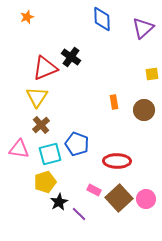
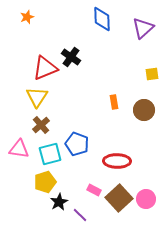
purple line: moved 1 px right, 1 px down
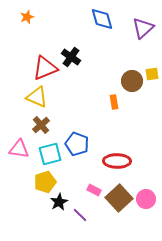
blue diamond: rotated 15 degrees counterclockwise
yellow triangle: rotated 40 degrees counterclockwise
brown circle: moved 12 px left, 29 px up
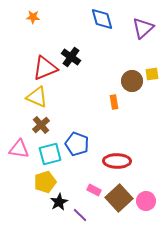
orange star: moved 6 px right; rotated 24 degrees clockwise
pink circle: moved 2 px down
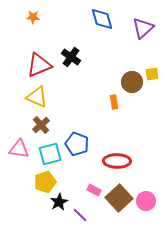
red triangle: moved 6 px left, 3 px up
brown circle: moved 1 px down
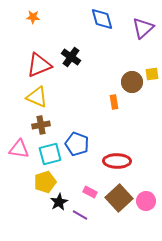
brown cross: rotated 30 degrees clockwise
pink rectangle: moved 4 px left, 2 px down
purple line: rotated 14 degrees counterclockwise
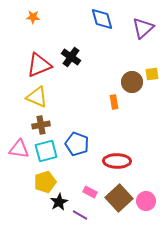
cyan square: moved 4 px left, 3 px up
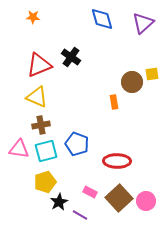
purple triangle: moved 5 px up
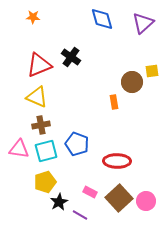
yellow square: moved 3 px up
